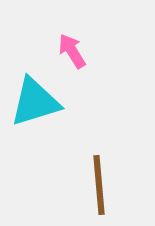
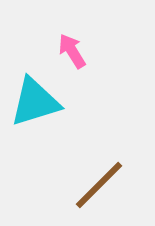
brown line: rotated 50 degrees clockwise
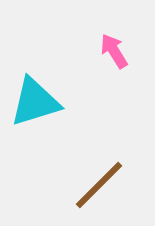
pink arrow: moved 42 px right
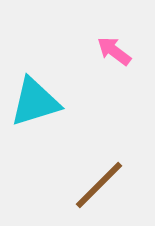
pink arrow: rotated 21 degrees counterclockwise
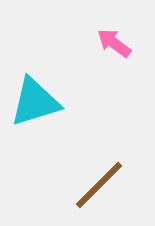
pink arrow: moved 8 px up
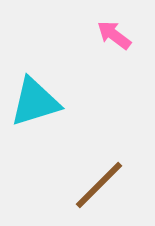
pink arrow: moved 8 px up
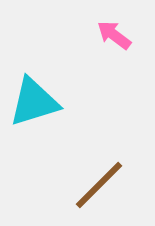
cyan triangle: moved 1 px left
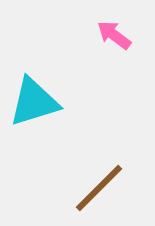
brown line: moved 3 px down
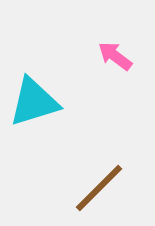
pink arrow: moved 1 px right, 21 px down
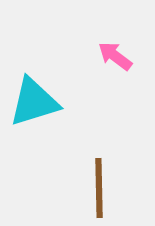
brown line: rotated 46 degrees counterclockwise
